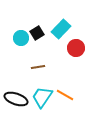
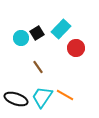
brown line: rotated 64 degrees clockwise
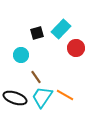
black square: rotated 16 degrees clockwise
cyan circle: moved 17 px down
brown line: moved 2 px left, 10 px down
black ellipse: moved 1 px left, 1 px up
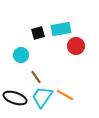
cyan rectangle: rotated 36 degrees clockwise
black square: moved 1 px right
red circle: moved 2 px up
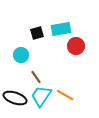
black square: moved 1 px left
cyan trapezoid: moved 1 px left, 1 px up
